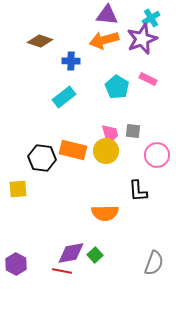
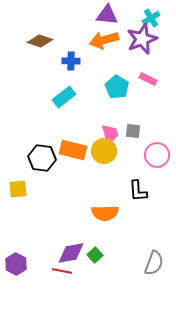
yellow circle: moved 2 px left
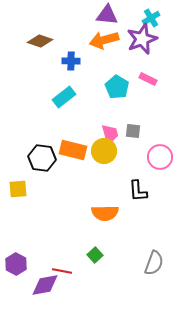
pink circle: moved 3 px right, 2 px down
purple diamond: moved 26 px left, 32 px down
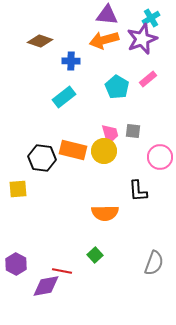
pink rectangle: rotated 66 degrees counterclockwise
purple diamond: moved 1 px right, 1 px down
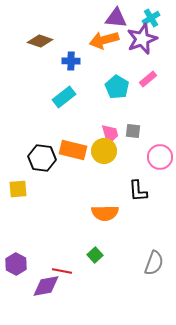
purple triangle: moved 9 px right, 3 px down
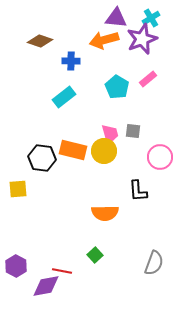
purple hexagon: moved 2 px down
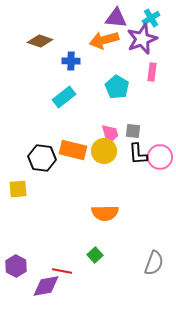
pink rectangle: moved 4 px right, 7 px up; rotated 42 degrees counterclockwise
black L-shape: moved 37 px up
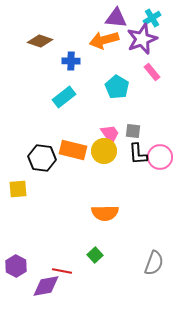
cyan cross: moved 1 px right
pink rectangle: rotated 48 degrees counterclockwise
pink trapezoid: rotated 20 degrees counterclockwise
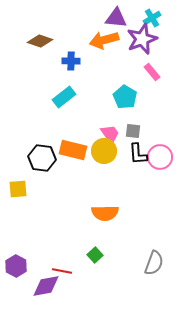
cyan pentagon: moved 8 px right, 10 px down
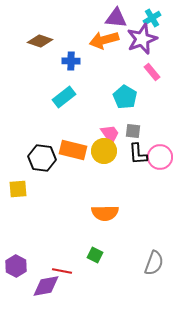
green square: rotated 21 degrees counterclockwise
